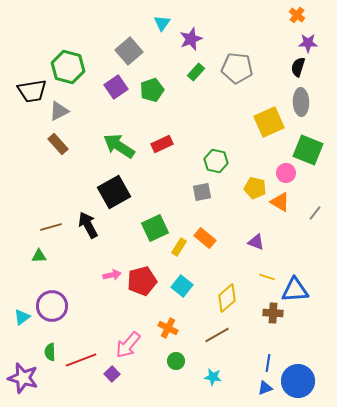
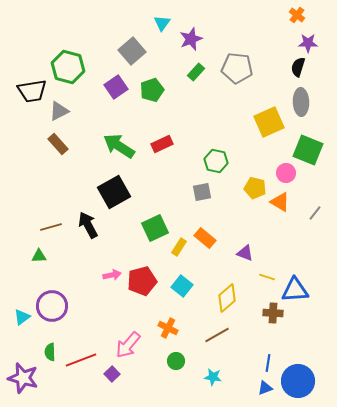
gray square at (129, 51): moved 3 px right
purple triangle at (256, 242): moved 11 px left, 11 px down
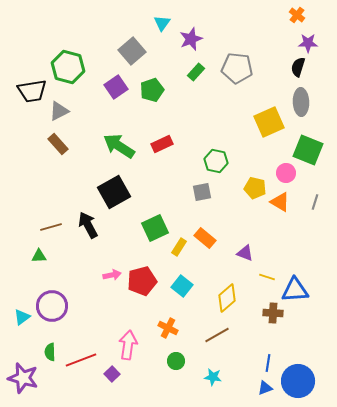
gray line at (315, 213): moved 11 px up; rotated 21 degrees counterclockwise
pink arrow at (128, 345): rotated 148 degrees clockwise
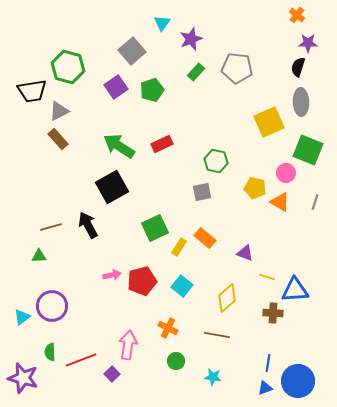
brown rectangle at (58, 144): moved 5 px up
black square at (114, 192): moved 2 px left, 5 px up
brown line at (217, 335): rotated 40 degrees clockwise
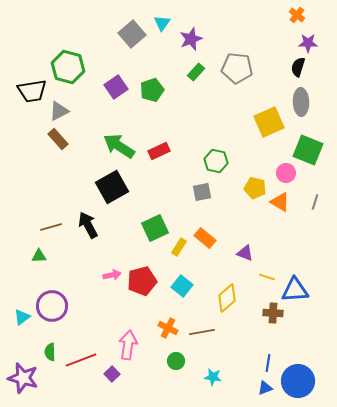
gray square at (132, 51): moved 17 px up
red rectangle at (162, 144): moved 3 px left, 7 px down
brown line at (217, 335): moved 15 px left, 3 px up; rotated 20 degrees counterclockwise
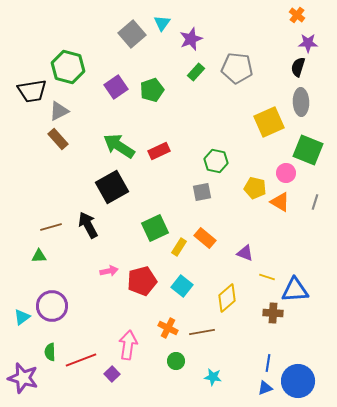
pink arrow at (112, 275): moved 3 px left, 4 px up
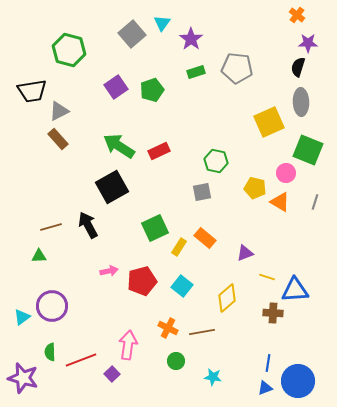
purple star at (191, 39): rotated 15 degrees counterclockwise
green hexagon at (68, 67): moved 1 px right, 17 px up
green rectangle at (196, 72): rotated 30 degrees clockwise
purple triangle at (245, 253): rotated 42 degrees counterclockwise
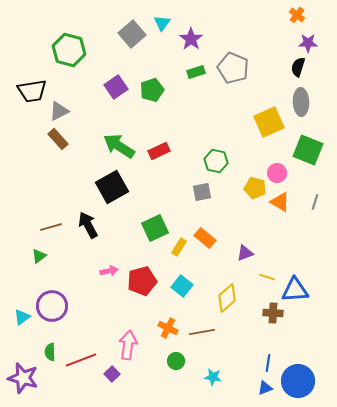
gray pentagon at (237, 68): moved 4 px left; rotated 16 degrees clockwise
pink circle at (286, 173): moved 9 px left
green triangle at (39, 256): rotated 35 degrees counterclockwise
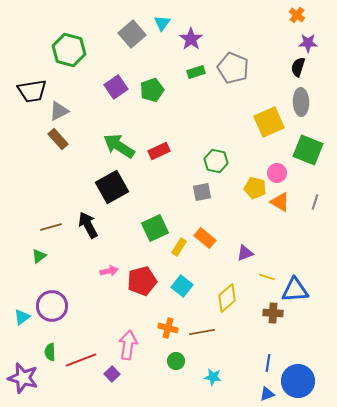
orange cross at (168, 328): rotated 12 degrees counterclockwise
blue triangle at (265, 388): moved 2 px right, 6 px down
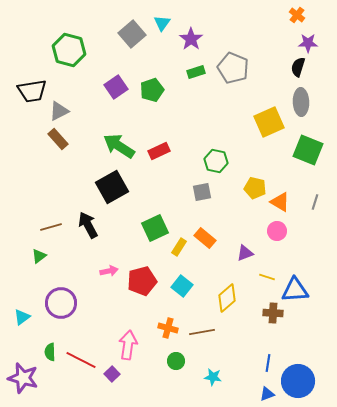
pink circle at (277, 173): moved 58 px down
purple circle at (52, 306): moved 9 px right, 3 px up
red line at (81, 360): rotated 48 degrees clockwise
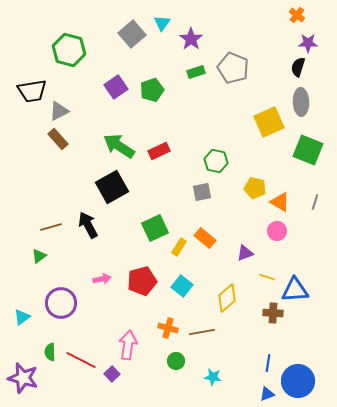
pink arrow at (109, 271): moved 7 px left, 8 px down
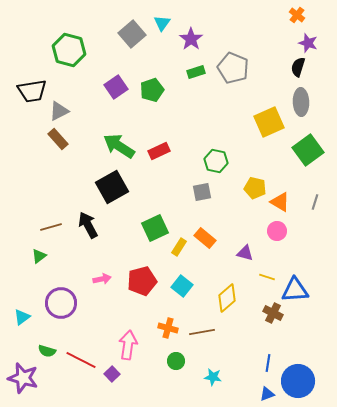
purple star at (308, 43): rotated 18 degrees clockwise
green square at (308, 150): rotated 32 degrees clockwise
purple triangle at (245, 253): rotated 36 degrees clockwise
brown cross at (273, 313): rotated 24 degrees clockwise
green semicircle at (50, 352): moved 3 px left, 1 px up; rotated 72 degrees counterclockwise
